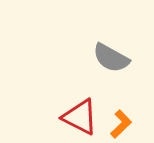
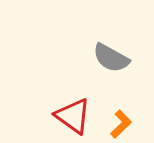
red triangle: moved 7 px left, 1 px up; rotated 9 degrees clockwise
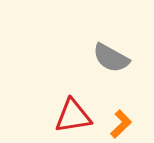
red triangle: rotated 45 degrees counterclockwise
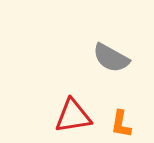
orange L-shape: rotated 144 degrees clockwise
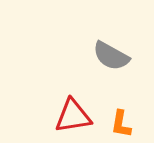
gray semicircle: moved 2 px up
